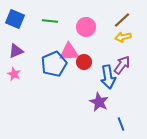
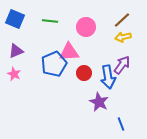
red circle: moved 11 px down
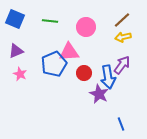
pink star: moved 6 px right
purple star: moved 8 px up
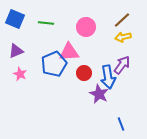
green line: moved 4 px left, 2 px down
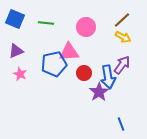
yellow arrow: rotated 140 degrees counterclockwise
blue pentagon: rotated 10 degrees clockwise
purple star: moved 2 px up; rotated 12 degrees clockwise
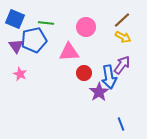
purple triangle: moved 5 px up; rotated 42 degrees counterclockwise
blue pentagon: moved 20 px left, 24 px up
blue arrow: moved 1 px right
